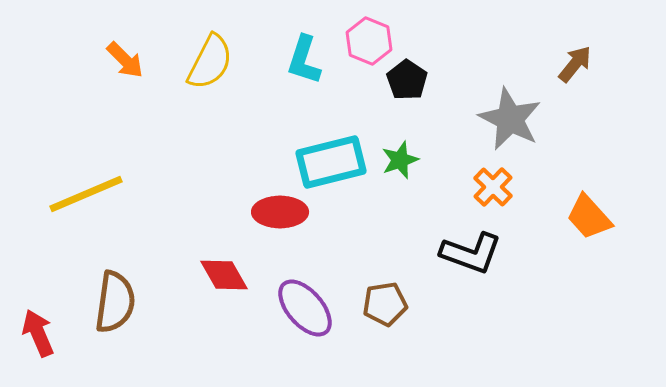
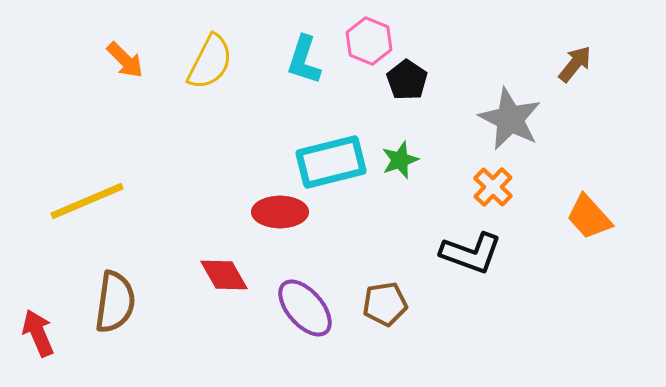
yellow line: moved 1 px right, 7 px down
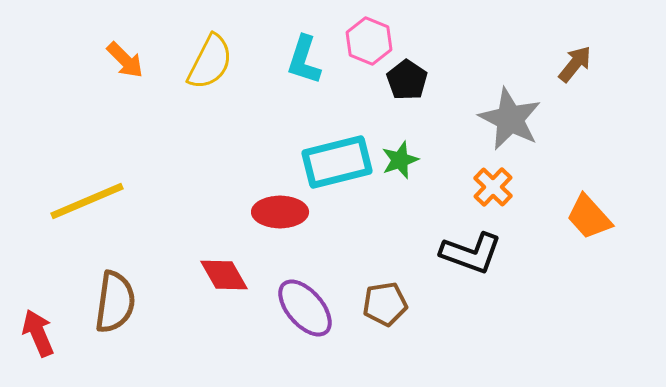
cyan rectangle: moved 6 px right
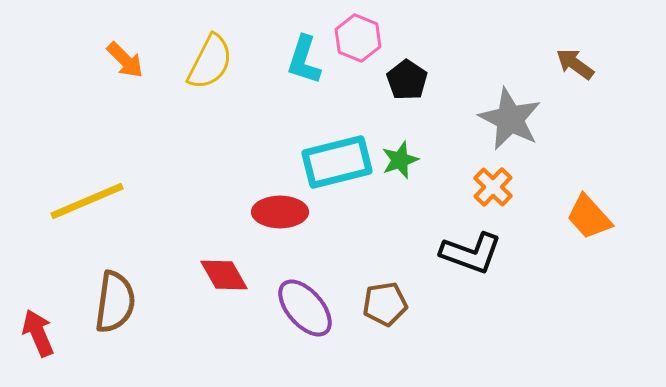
pink hexagon: moved 11 px left, 3 px up
brown arrow: rotated 93 degrees counterclockwise
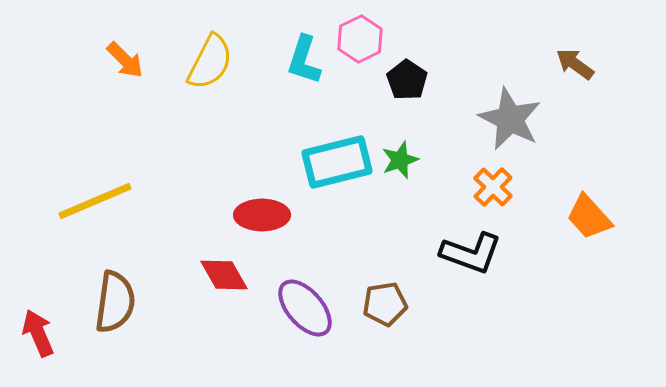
pink hexagon: moved 2 px right, 1 px down; rotated 12 degrees clockwise
yellow line: moved 8 px right
red ellipse: moved 18 px left, 3 px down
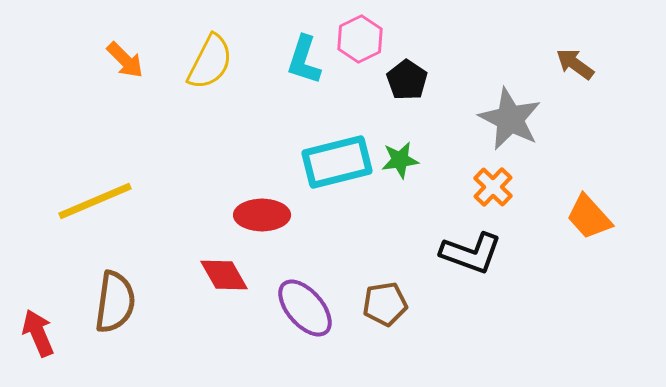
green star: rotated 12 degrees clockwise
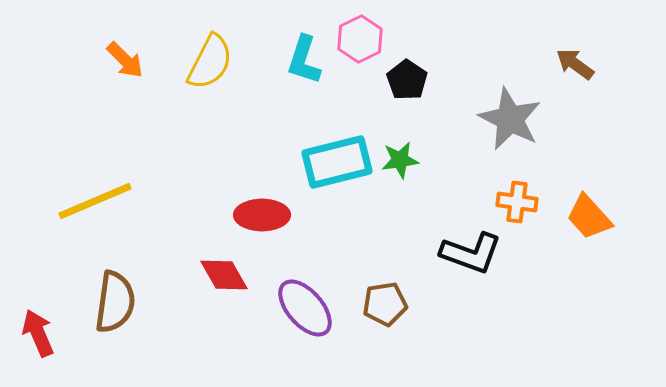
orange cross: moved 24 px right, 15 px down; rotated 36 degrees counterclockwise
